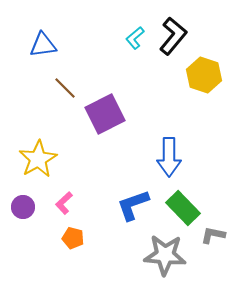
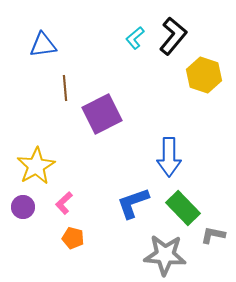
brown line: rotated 40 degrees clockwise
purple square: moved 3 px left
yellow star: moved 2 px left, 7 px down
blue L-shape: moved 2 px up
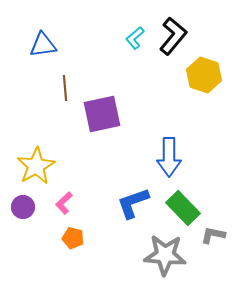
purple square: rotated 15 degrees clockwise
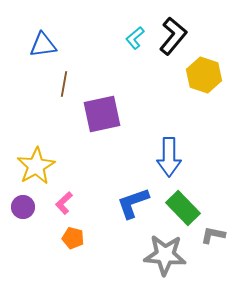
brown line: moved 1 px left, 4 px up; rotated 15 degrees clockwise
